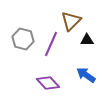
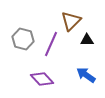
purple diamond: moved 6 px left, 4 px up
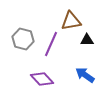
brown triangle: rotated 35 degrees clockwise
blue arrow: moved 1 px left
